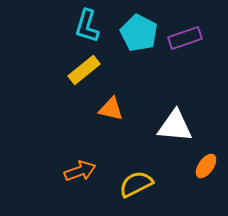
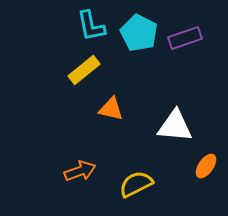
cyan L-shape: moved 4 px right; rotated 28 degrees counterclockwise
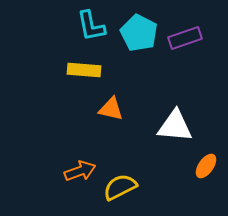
yellow rectangle: rotated 44 degrees clockwise
yellow semicircle: moved 16 px left, 3 px down
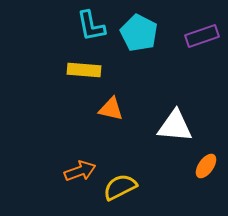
purple rectangle: moved 17 px right, 2 px up
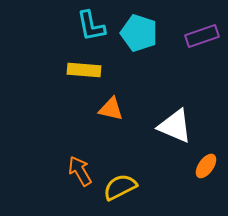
cyan pentagon: rotated 9 degrees counterclockwise
white triangle: rotated 18 degrees clockwise
orange arrow: rotated 100 degrees counterclockwise
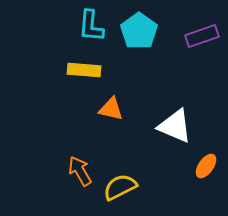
cyan L-shape: rotated 16 degrees clockwise
cyan pentagon: moved 2 px up; rotated 18 degrees clockwise
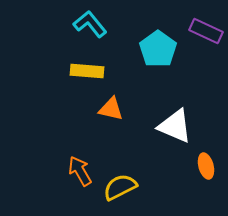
cyan L-shape: moved 1 px left, 2 px up; rotated 136 degrees clockwise
cyan pentagon: moved 19 px right, 18 px down
purple rectangle: moved 4 px right, 5 px up; rotated 44 degrees clockwise
yellow rectangle: moved 3 px right, 1 px down
orange ellipse: rotated 50 degrees counterclockwise
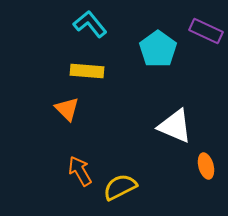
orange triangle: moved 44 px left; rotated 32 degrees clockwise
